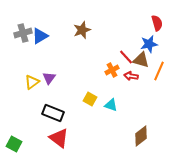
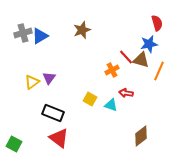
red arrow: moved 5 px left, 17 px down
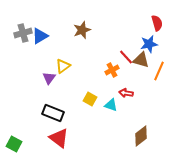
yellow triangle: moved 31 px right, 16 px up
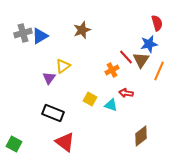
brown triangle: rotated 48 degrees clockwise
red triangle: moved 6 px right, 4 px down
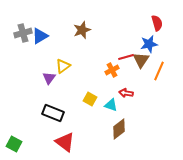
red line: rotated 63 degrees counterclockwise
brown diamond: moved 22 px left, 7 px up
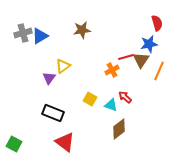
brown star: rotated 12 degrees clockwise
red arrow: moved 1 px left, 4 px down; rotated 32 degrees clockwise
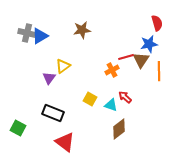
gray cross: moved 4 px right; rotated 30 degrees clockwise
orange line: rotated 24 degrees counterclockwise
green square: moved 4 px right, 16 px up
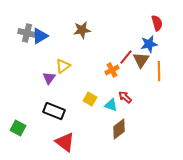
red line: rotated 35 degrees counterclockwise
black rectangle: moved 1 px right, 2 px up
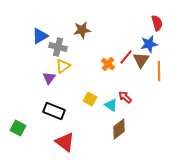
gray cross: moved 31 px right, 14 px down
orange cross: moved 4 px left, 6 px up; rotated 24 degrees counterclockwise
cyan triangle: rotated 16 degrees clockwise
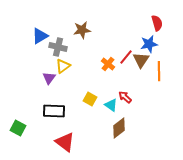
black rectangle: rotated 20 degrees counterclockwise
brown diamond: moved 1 px up
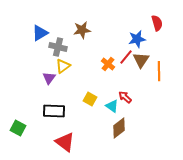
blue triangle: moved 3 px up
blue star: moved 12 px left, 5 px up
cyan triangle: moved 1 px right, 1 px down
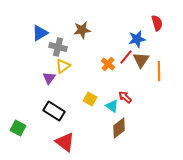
black rectangle: rotated 30 degrees clockwise
